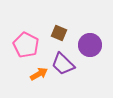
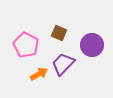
purple circle: moved 2 px right
purple trapezoid: rotated 90 degrees clockwise
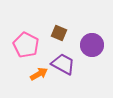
purple trapezoid: rotated 75 degrees clockwise
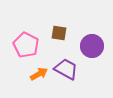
brown square: rotated 14 degrees counterclockwise
purple circle: moved 1 px down
purple trapezoid: moved 3 px right, 5 px down
